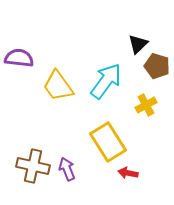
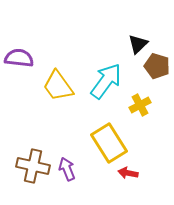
yellow cross: moved 6 px left
yellow rectangle: moved 1 px right, 1 px down
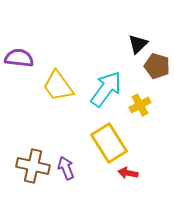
cyan arrow: moved 8 px down
purple arrow: moved 1 px left, 1 px up
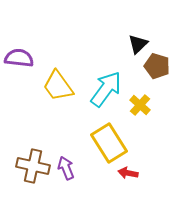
yellow cross: rotated 20 degrees counterclockwise
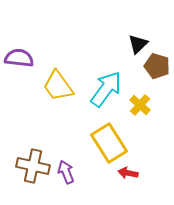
purple arrow: moved 4 px down
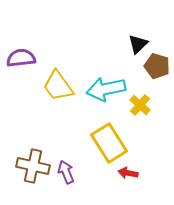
purple semicircle: moved 2 px right; rotated 12 degrees counterclockwise
cyan arrow: rotated 138 degrees counterclockwise
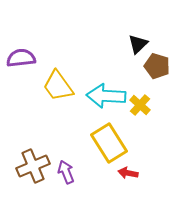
cyan arrow: moved 7 px down; rotated 15 degrees clockwise
brown cross: rotated 36 degrees counterclockwise
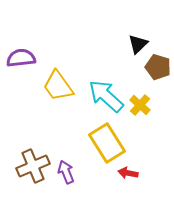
brown pentagon: moved 1 px right, 1 px down
cyan arrow: rotated 39 degrees clockwise
yellow rectangle: moved 2 px left
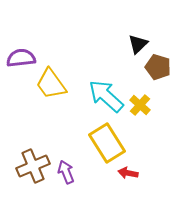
yellow trapezoid: moved 7 px left, 2 px up
